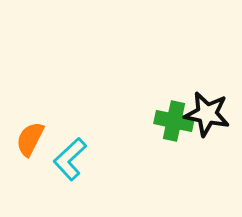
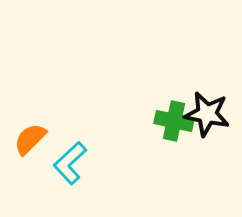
orange semicircle: rotated 18 degrees clockwise
cyan L-shape: moved 4 px down
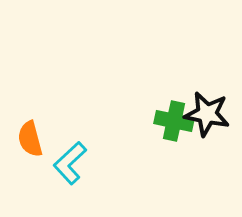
orange semicircle: rotated 60 degrees counterclockwise
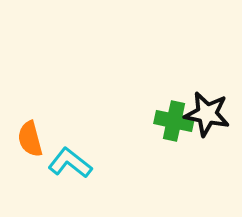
cyan L-shape: rotated 81 degrees clockwise
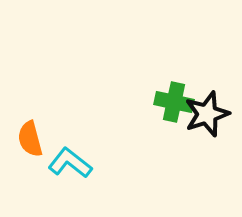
black star: rotated 30 degrees counterclockwise
green cross: moved 19 px up
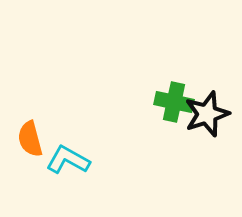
cyan L-shape: moved 2 px left, 3 px up; rotated 9 degrees counterclockwise
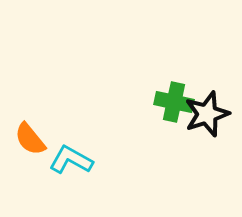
orange semicircle: rotated 24 degrees counterclockwise
cyan L-shape: moved 3 px right
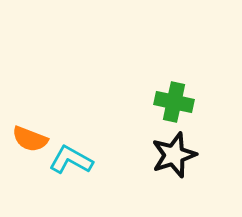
black star: moved 33 px left, 41 px down
orange semicircle: rotated 30 degrees counterclockwise
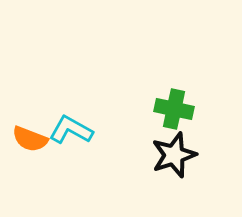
green cross: moved 7 px down
cyan L-shape: moved 30 px up
